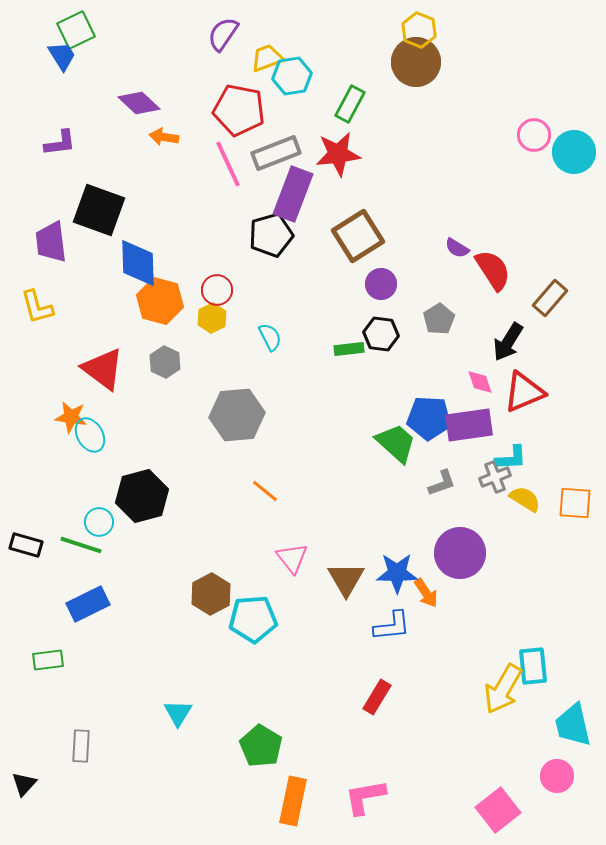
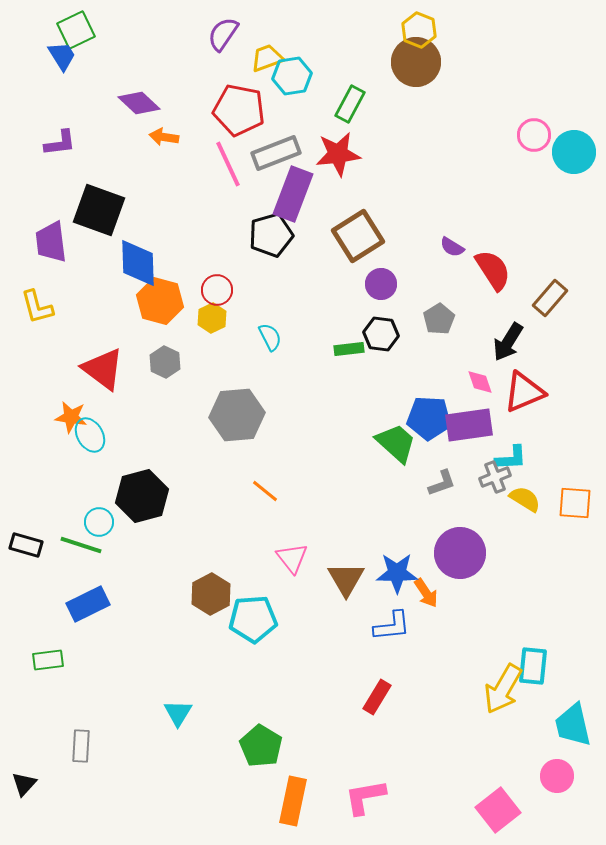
purple semicircle at (457, 248): moved 5 px left, 1 px up
cyan rectangle at (533, 666): rotated 12 degrees clockwise
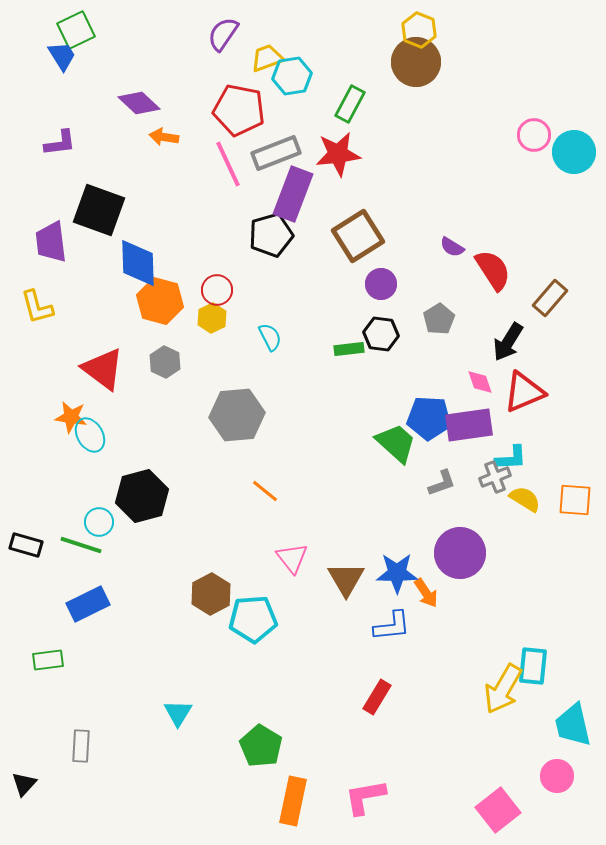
orange square at (575, 503): moved 3 px up
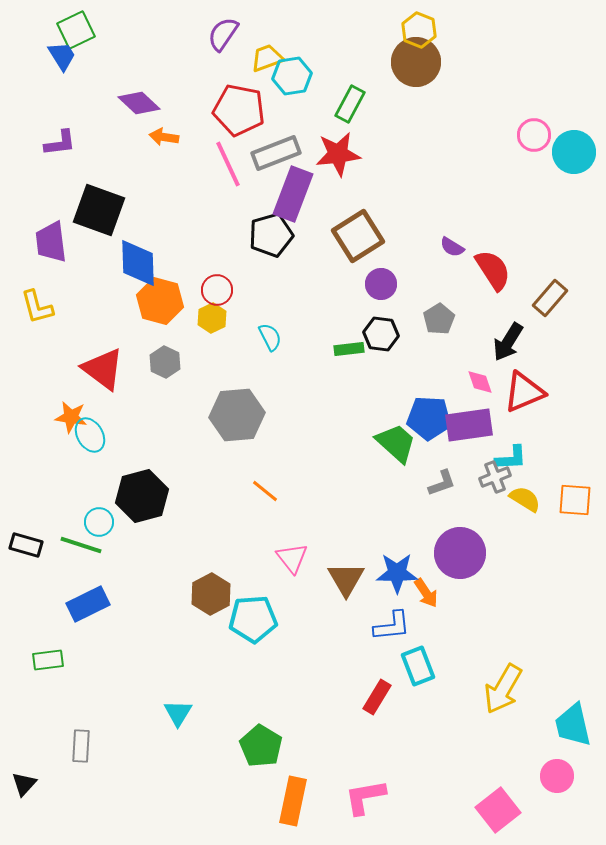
cyan rectangle at (533, 666): moved 115 px left; rotated 27 degrees counterclockwise
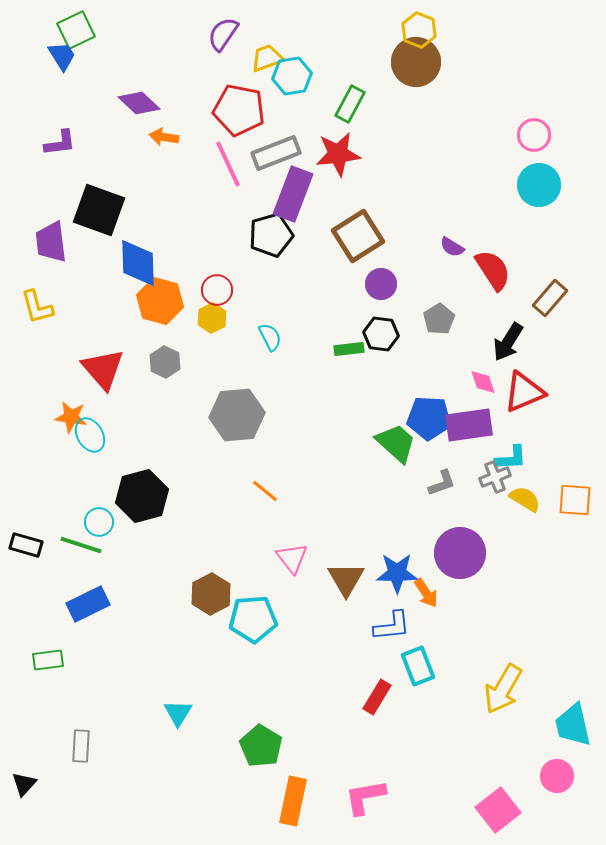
cyan circle at (574, 152): moved 35 px left, 33 px down
red triangle at (103, 369): rotated 12 degrees clockwise
pink diamond at (480, 382): moved 3 px right
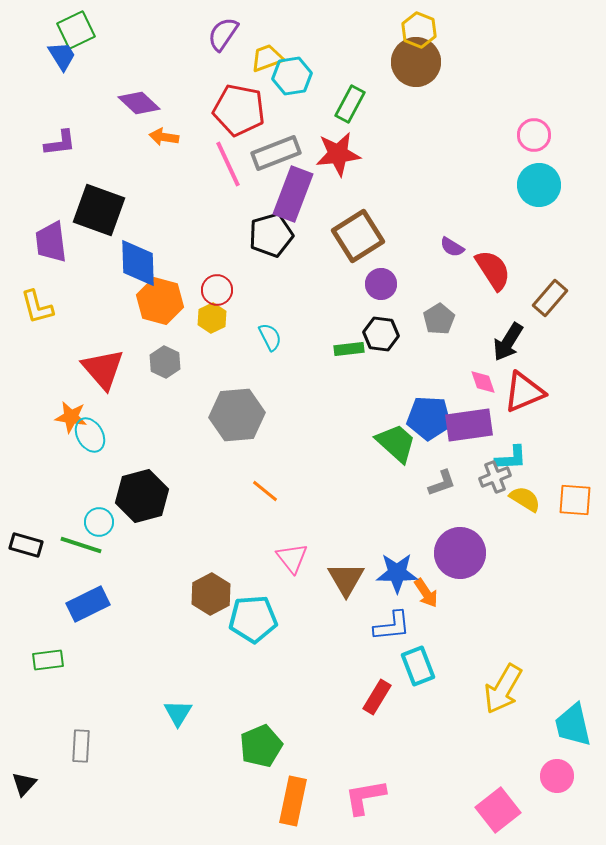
green pentagon at (261, 746): rotated 18 degrees clockwise
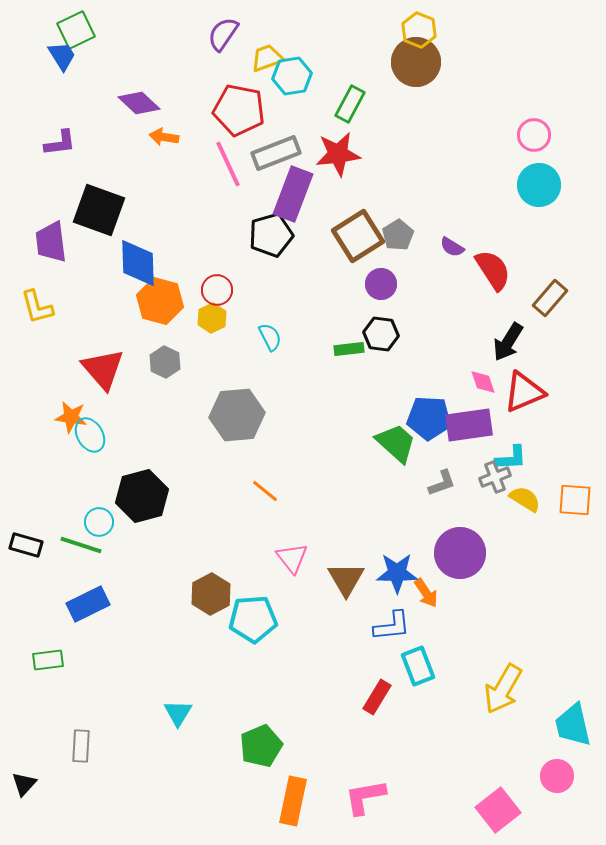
gray pentagon at (439, 319): moved 41 px left, 84 px up
